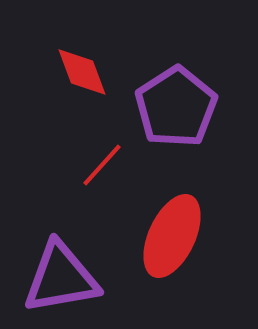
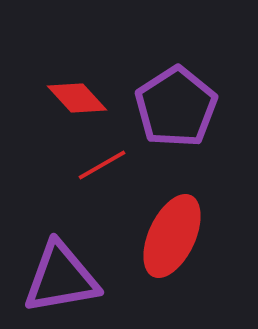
red diamond: moved 5 px left, 26 px down; rotated 22 degrees counterclockwise
red line: rotated 18 degrees clockwise
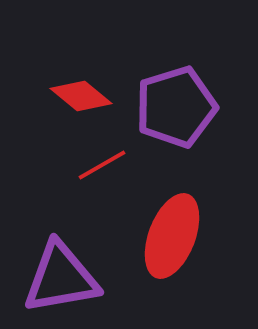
red diamond: moved 4 px right, 2 px up; rotated 8 degrees counterclockwise
purple pentagon: rotated 16 degrees clockwise
red ellipse: rotated 4 degrees counterclockwise
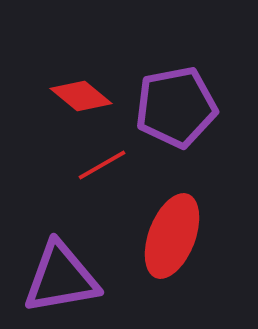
purple pentagon: rotated 6 degrees clockwise
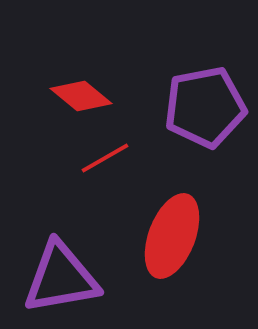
purple pentagon: moved 29 px right
red line: moved 3 px right, 7 px up
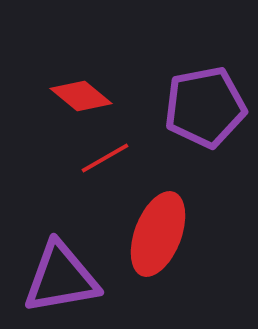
red ellipse: moved 14 px left, 2 px up
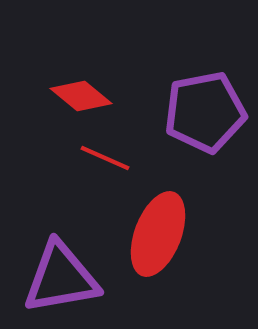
purple pentagon: moved 5 px down
red line: rotated 54 degrees clockwise
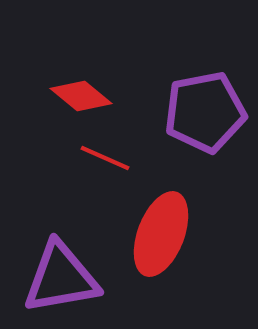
red ellipse: moved 3 px right
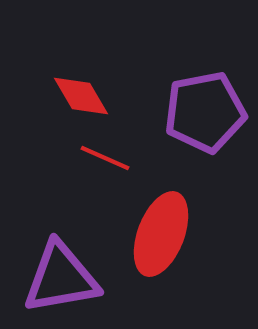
red diamond: rotated 20 degrees clockwise
